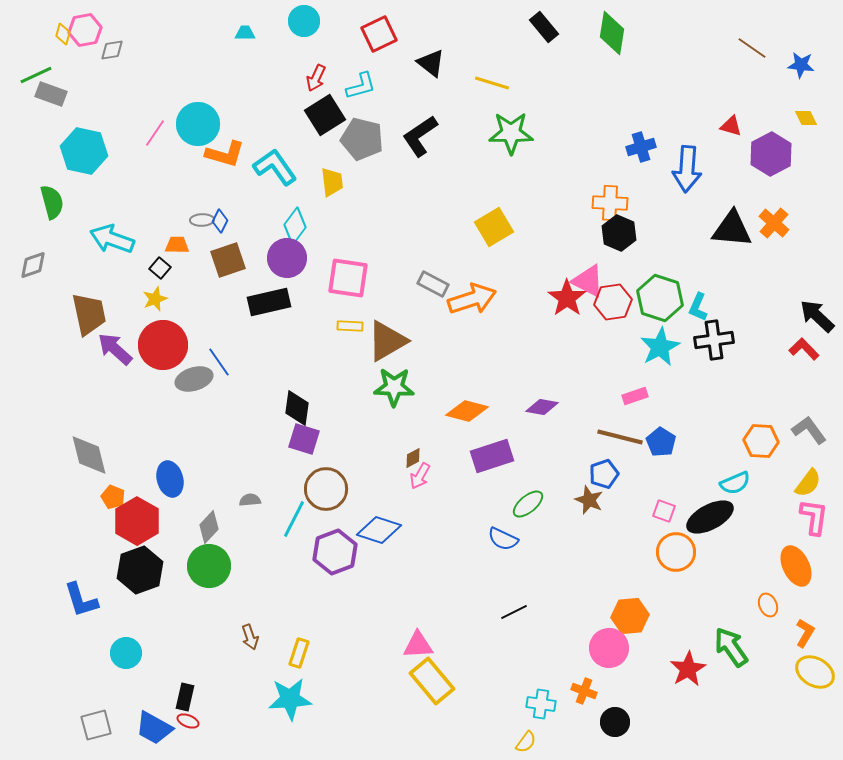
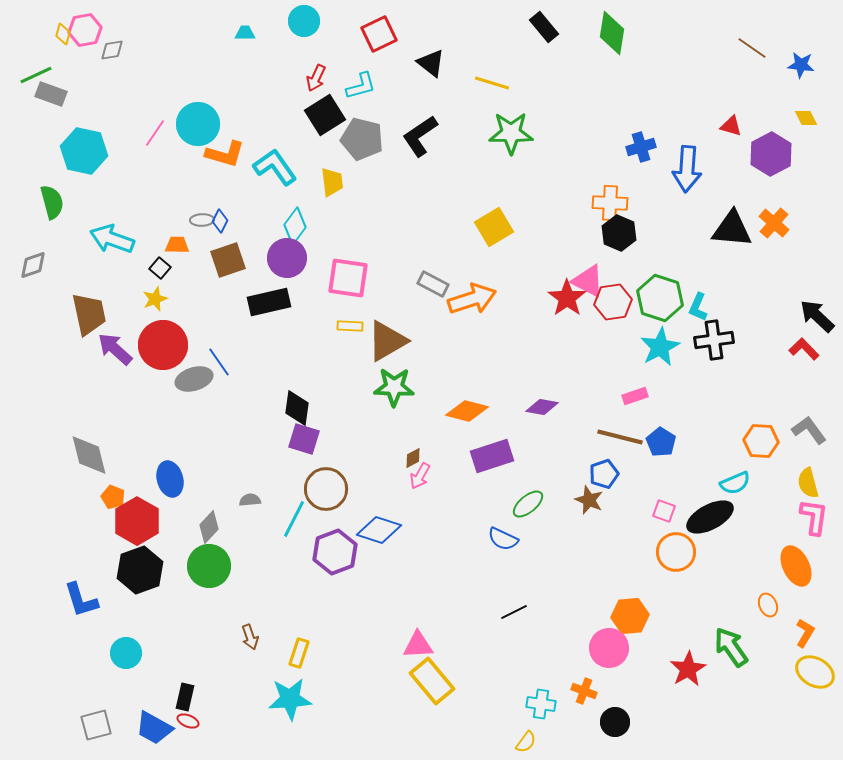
yellow semicircle at (808, 483): rotated 128 degrees clockwise
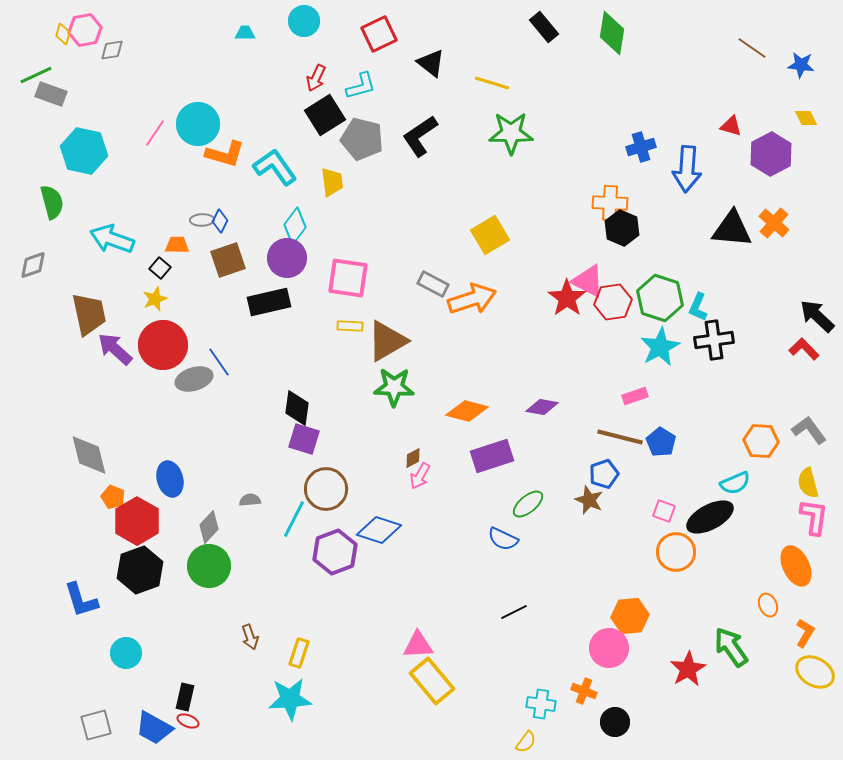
yellow square at (494, 227): moved 4 px left, 8 px down
black hexagon at (619, 233): moved 3 px right, 5 px up
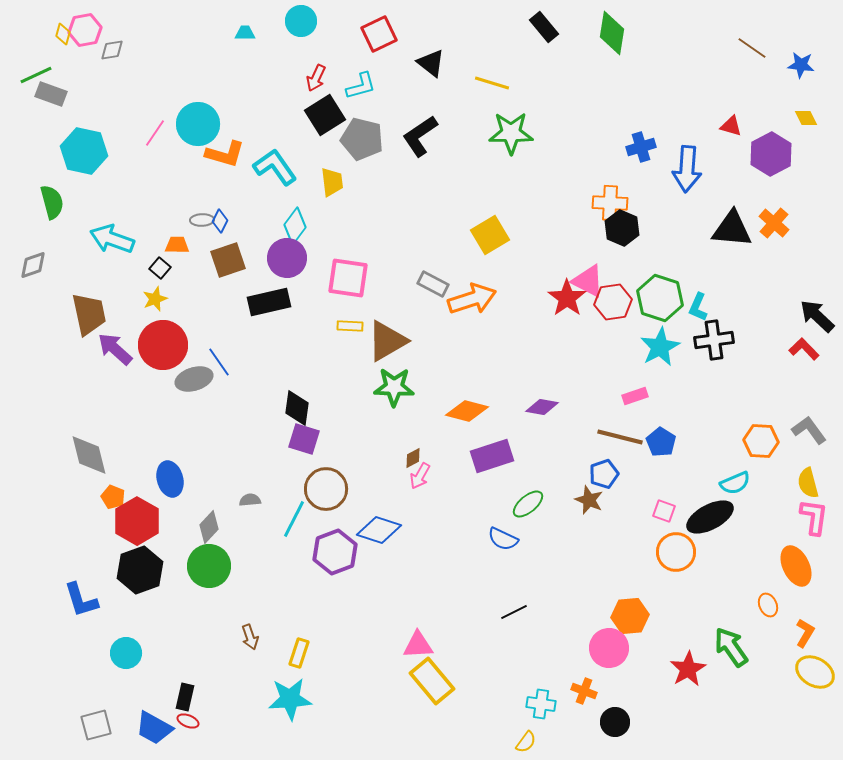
cyan circle at (304, 21): moved 3 px left
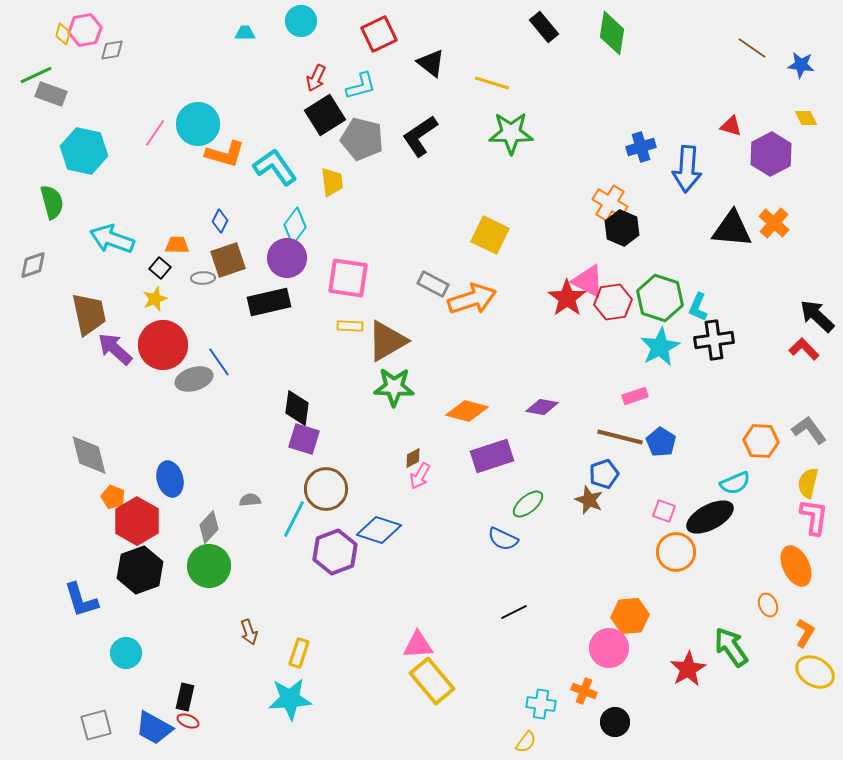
orange cross at (610, 203): rotated 28 degrees clockwise
gray ellipse at (202, 220): moved 1 px right, 58 px down
yellow square at (490, 235): rotated 33 degrees counterclockwise
yellow semicircle at (808, 483): rotated 28 degrees clockwise
brown arrow at (250, 637): moved 1 px left, 5 px up
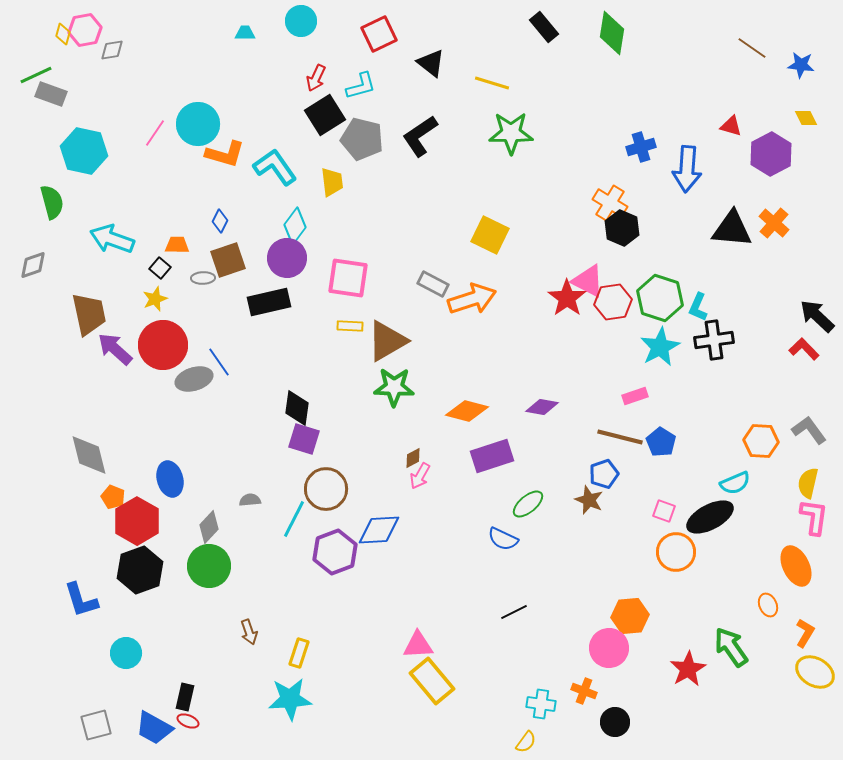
blue diamond at (379, 530): rotated 21 degrees counterclockwise
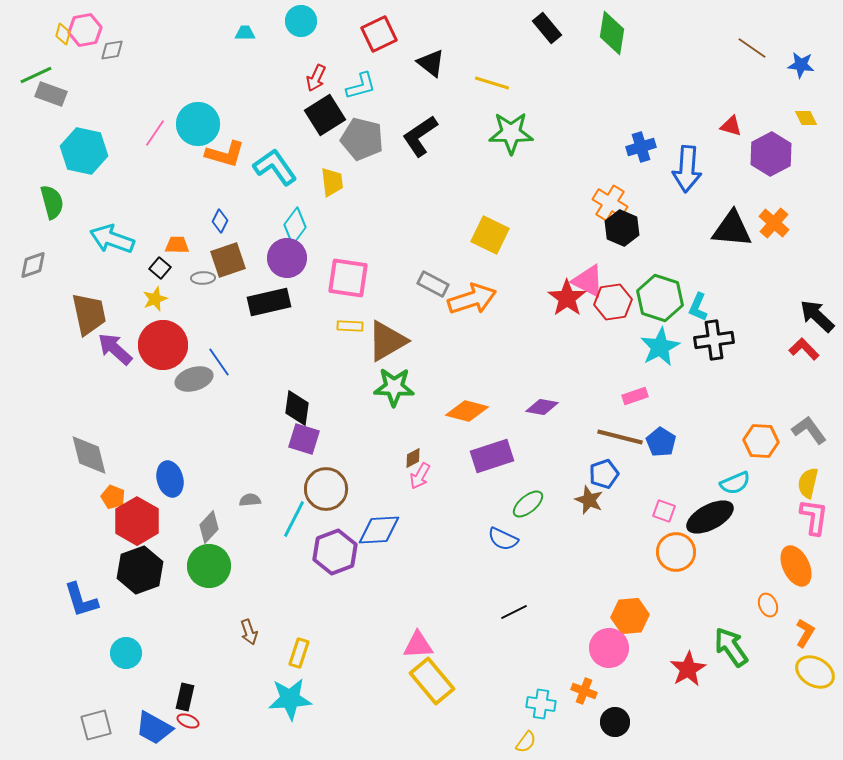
black rectangle at (544, 27): moved 3 px right, 1 px down
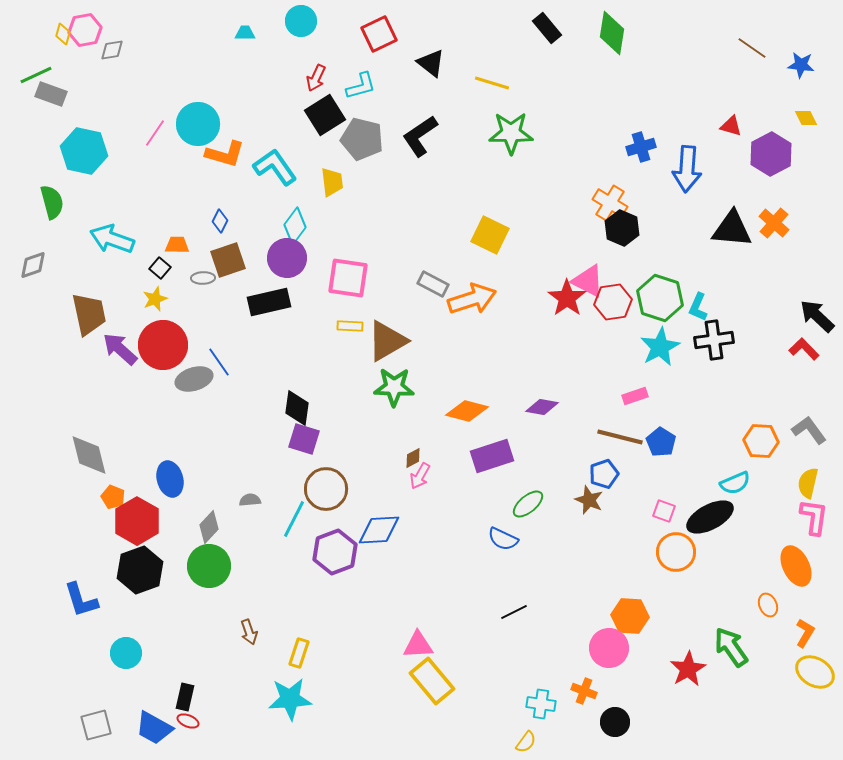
purple arrow at (115, 349): moved 5 px right
orange hexagon at (630, 616): rotated 9 degrees clockwise
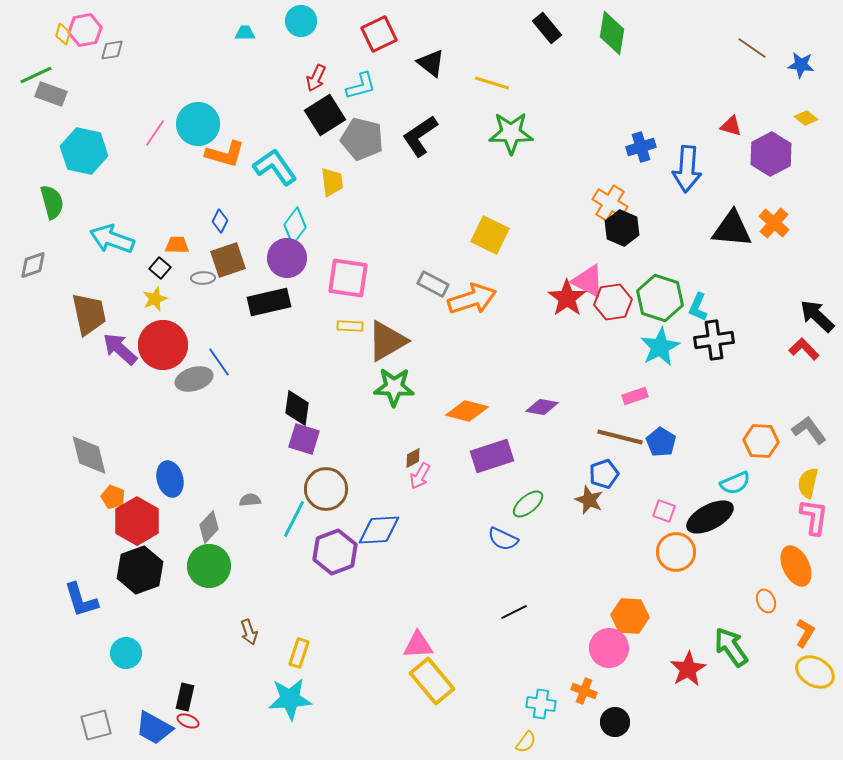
yellow diamond at (806, 118): rotated 25 degrees counterclockwise
orange ellipse at (768, 605): moved 2 px left, 4 px up
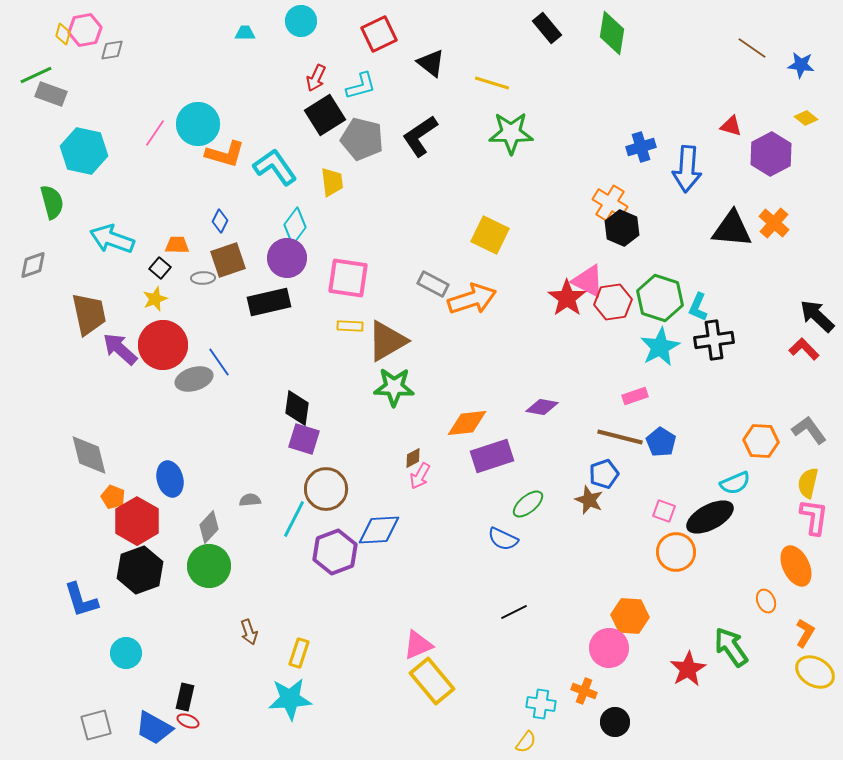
orange diamond at (467, 411): moved 12 px down; rotated 21 degrees counterclockwise
pink triangle at (418, 645): rotated 20 degrees counterclockwise
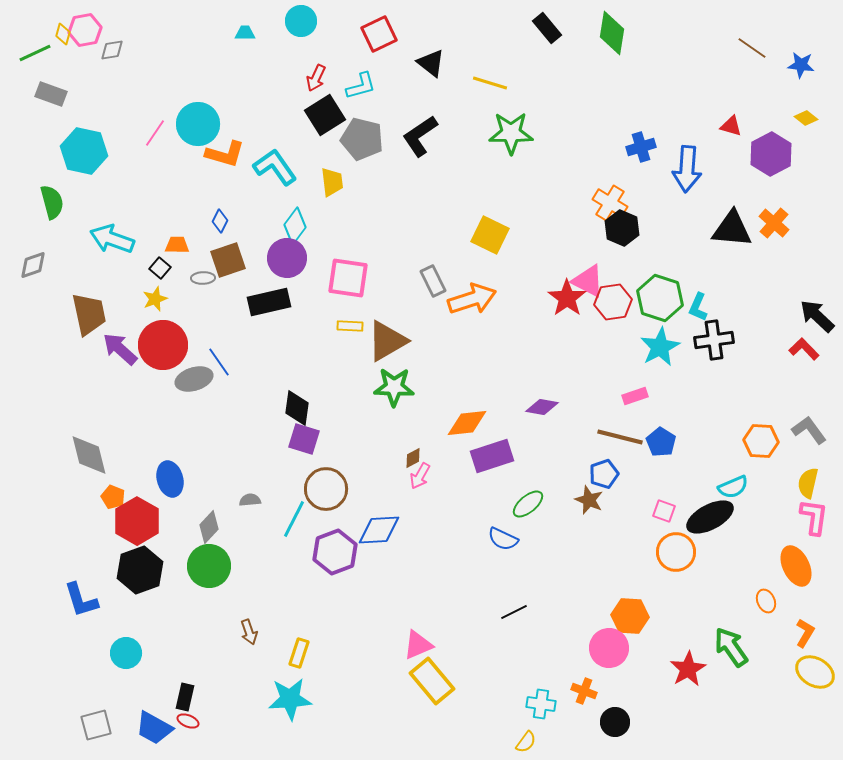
green line at (36, 75): moved 1 px left, 22 px up
yellow line at (492, 83): moved 2 px left
gray rectangle at (433, 284): moved 3 px up; rotated 36 degrees clockwise
cyan semicircle at (735, 483): moved 2 px left, 4 px down
